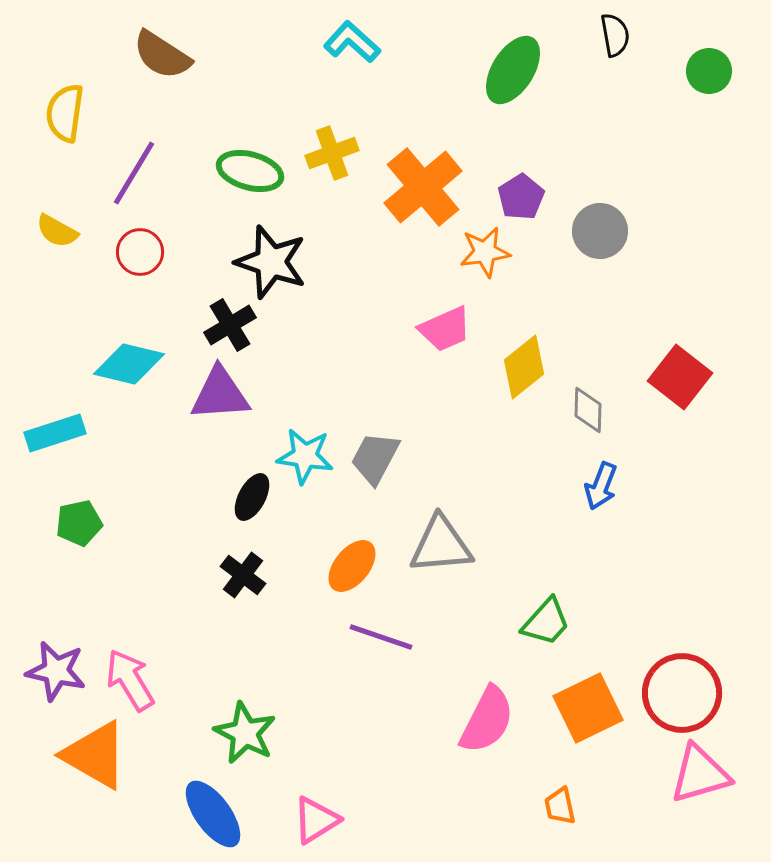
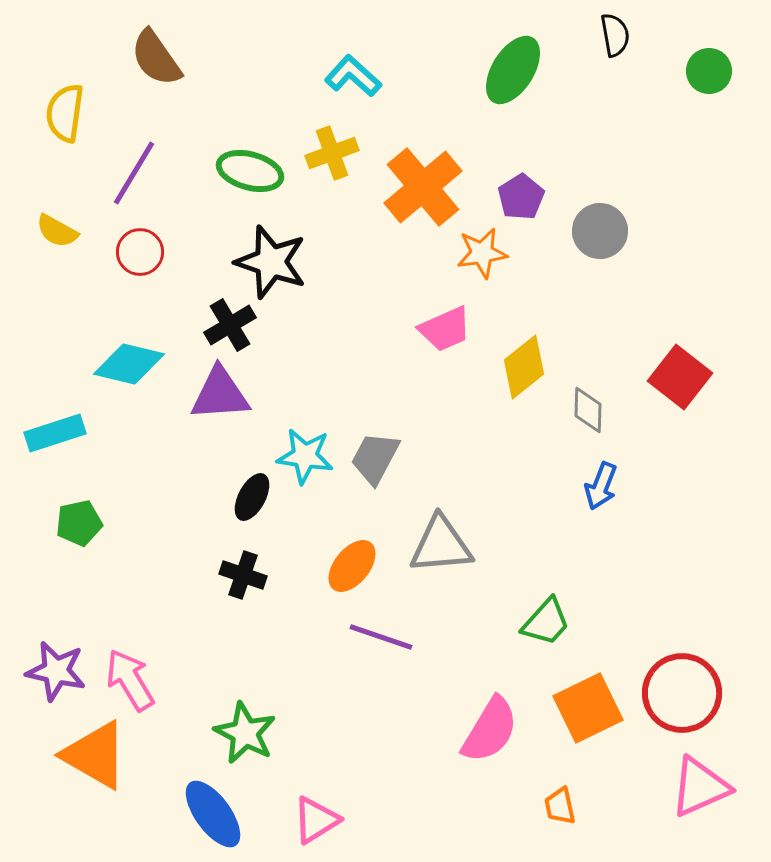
cyan L-shape at (352, 42): moved 1 px right, 34 px down
brown semicircle at (162, 55): moved 6 px left, 3 px down; rotated 22 degrees clockwise
orange star at (485, 252): moved 3 px left, 1 px down
black cross at (243, 575): rotated 18 degrees counterclockwise
pink semicircle at (487, 720): moved 3 px right, 10 px down; rotated 4 degrees clockwise
pink triangle at (700, 774): moved 13 px down; rotated 8 degrees counterclockwise
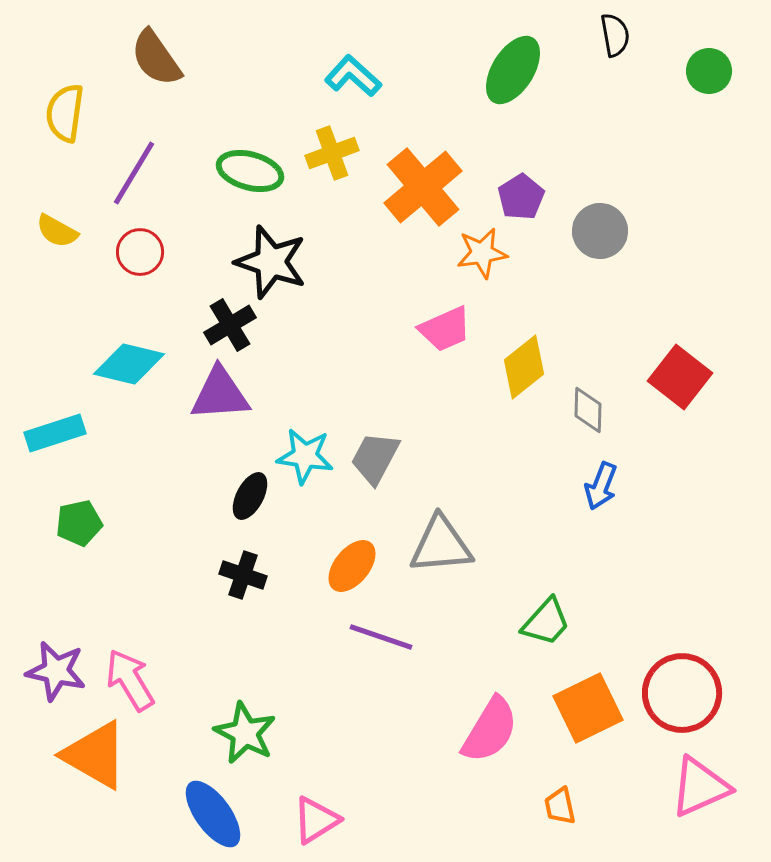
black ellipse at (252, 497): moved 2 px left, 1 px up
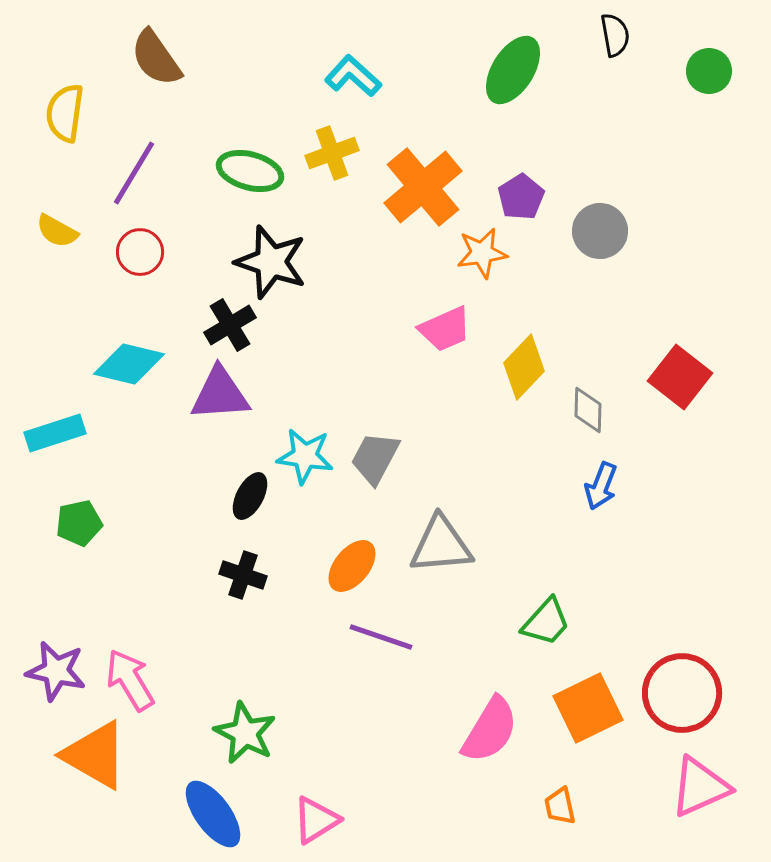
yellow diamond at (524, 367): rotated 8 degrees counterclockwise
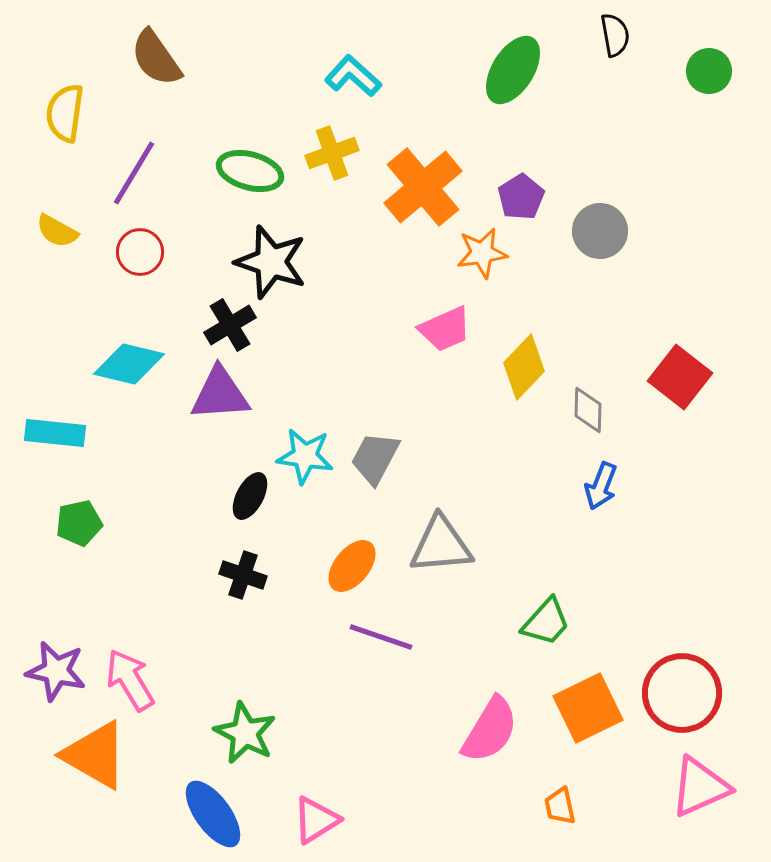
cyan rectangle at (55, 433): rotated 24 degrees clockwise
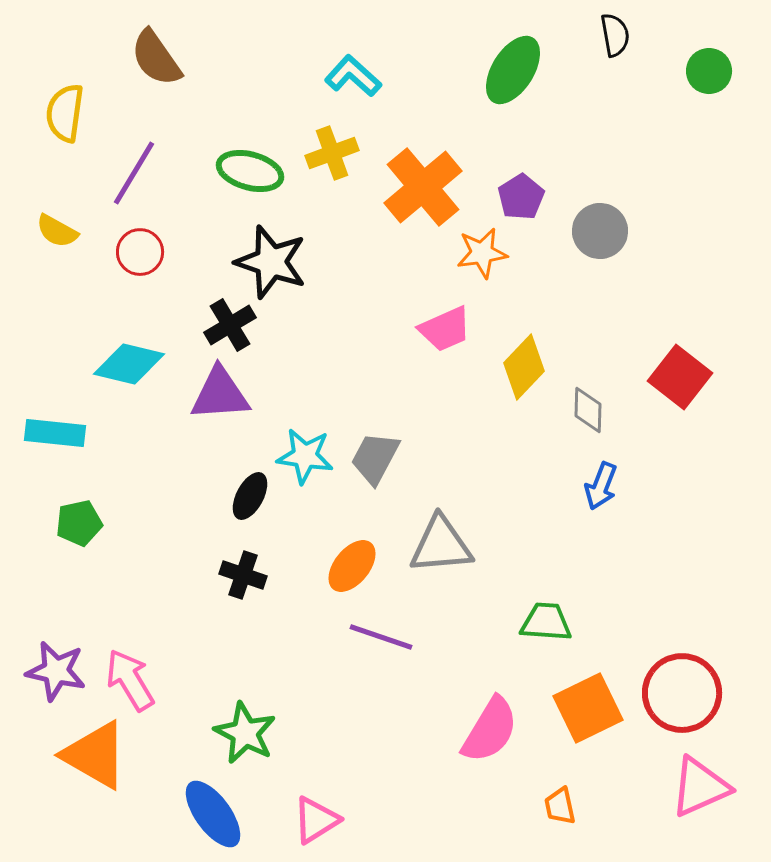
green trapezoid at (546, 622): rotated 128 degrees counterclockwise
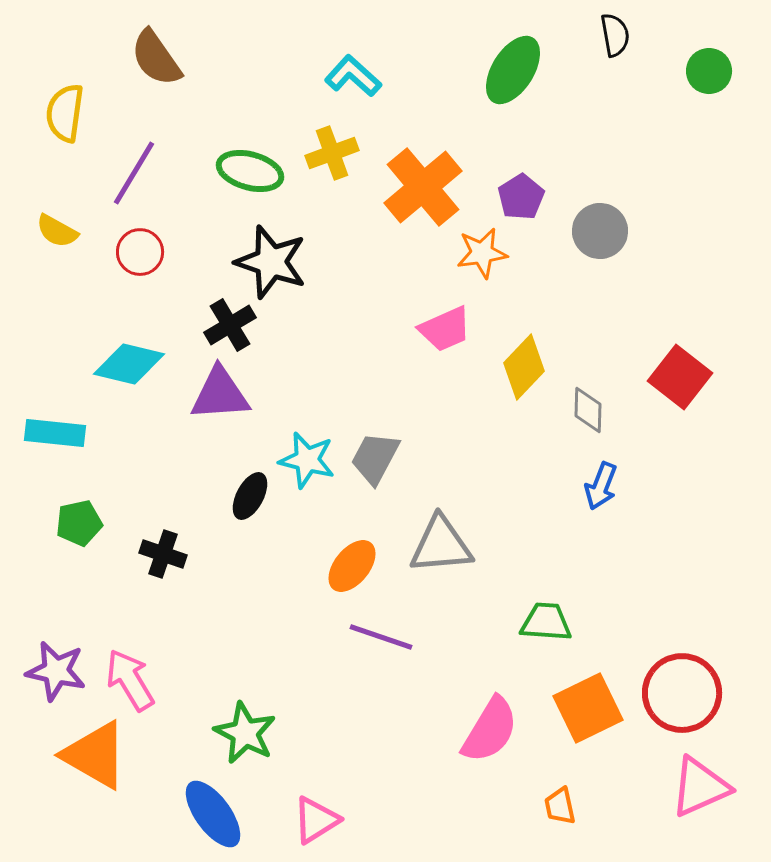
cyan star at (305, 456): moved 2 px right, 4 px down; rotated 6 degrees clockwise
black cross at (243, 575): moved 80 px left, 21 px up
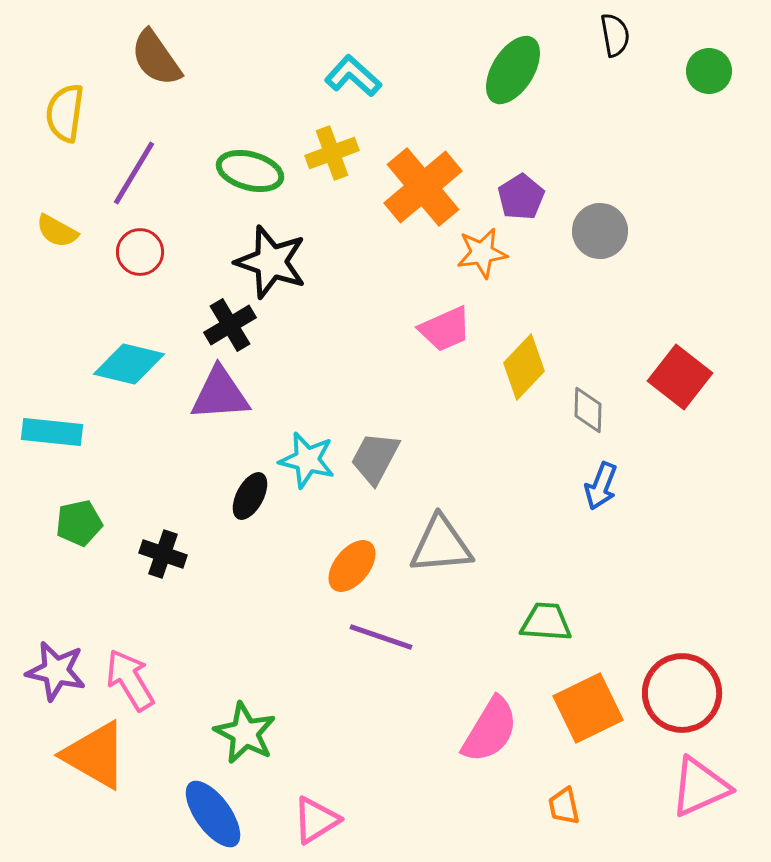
cyan rectangle at (55, 433): moved 3 px left, 1 px up
orange trapezoid at (560, 806): moved 4 px right
